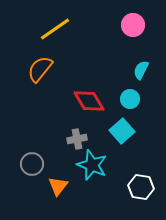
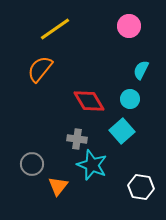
pink circle: moved 4 px left, 1 px down
gray cross: rotated 18 degrees clockwise
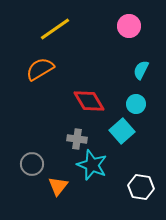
orange semicircle: rotated 20 degrees clockwise
cyan circle: moved 6 px right, 5 px down
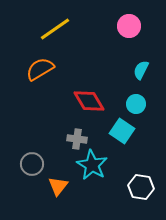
cyan square: rotated 15 degrees counterclockwise
cyan star: rotated 8 degrees clockwise
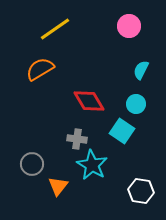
white hexagon: moved 4 px down
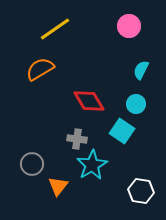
cyan star: rotated 12 degrees clockwise
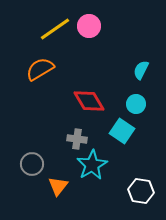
pink circle: moved 40 px left
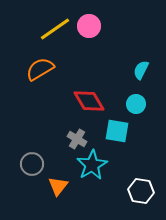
cyan square: moved 5 px left; rotated 25 degrees counterclockwise
gray cross: rotated 24 degrees clockwise
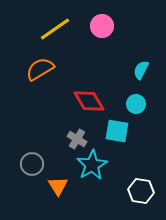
pink circle: moved 13 px right
orange triangle: rotated 10 degrees counterclockwise
